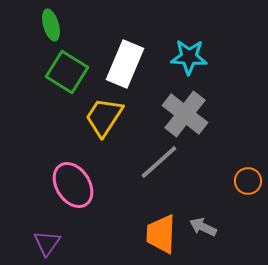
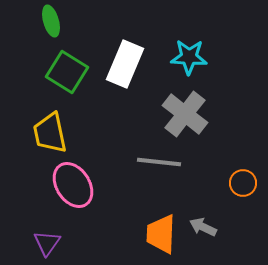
green ellipse: moved 4 px up
yellow trapezoid: moved 54 px left, 16 px down; rotated 45 degrees counterclockwise
gray line: rotated 48 degrees clockwise
orange circle: moved 5 px left, 2 px down
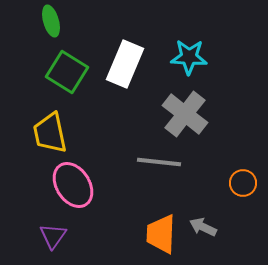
purple triangle: moved 6 px right, 7 px up
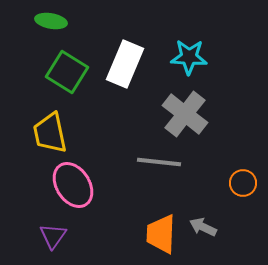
green ellipse: rotated 64 degrees counterclockwise
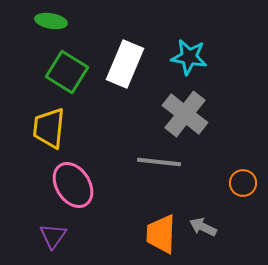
cyan star: rotated 6 degrees clockwise
yellow trapezoid: moved 1 px left, 5 px up; rotated 18 degrees clockwise
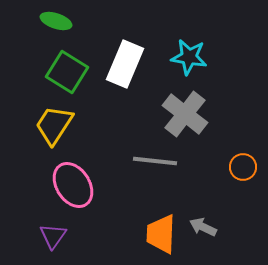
green ellipse: moved 5 px right; rotated 8 degrees clockwise
yellow trapezoid: moved 5 px right, 3 px up; rotated 27 degrees clockwise
gray line: moved 4 px left, 1 px up
orange circle: moved 16 px up
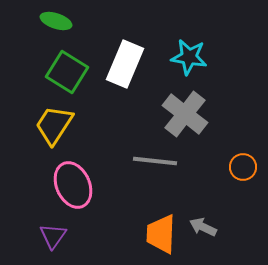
pink ellipse: rotated 9 degrees clockwise
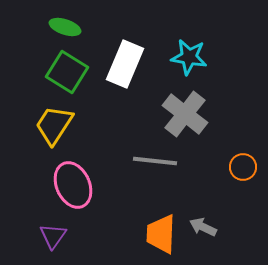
green ellipse: moved 9 px right, 6 px down
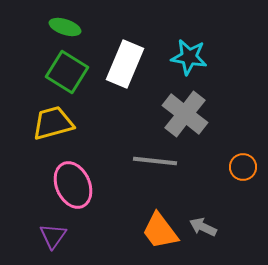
yellow trapezoid: moved 1 px left, 2 px up; rotated 42 degrees clockwise
orange trapezoid: moved 1 px left, 3 px up; rotated 39 degrees counterclockwise
